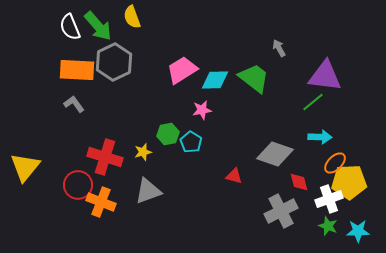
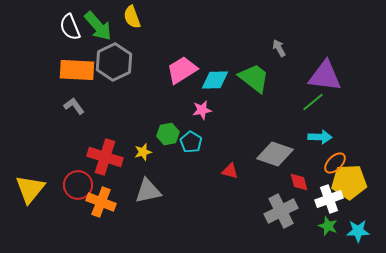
gray L-shape: moved 2 px down
yellow triangle: moved 5 px right, 22 px down
red triangle: moved 4 px left, 5 px up
gray triangle: rotated 8 degrees clockwise
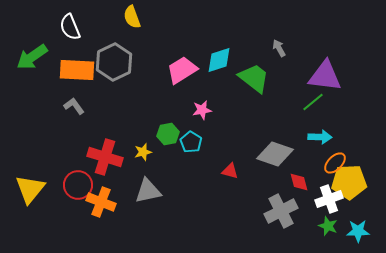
green arrow: moved 66 px left, 31 px down; rotated 96 degrees clockwise
cyan diamond: moved 4 px right, 20 px up; rotated 16 degrees counterclockwise
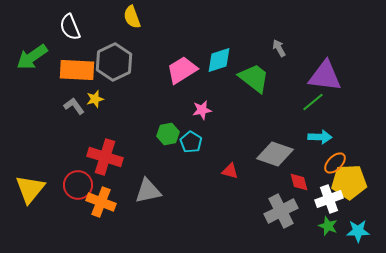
yellow star: moved 48 px left, 53 px up
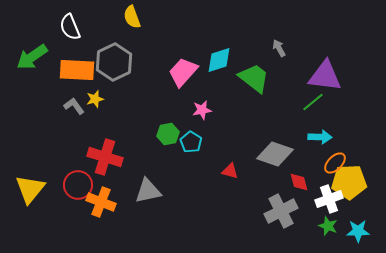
pink trapezoid: moved 1 px right, 2 px down; rotated 16 degrees counterclockwise
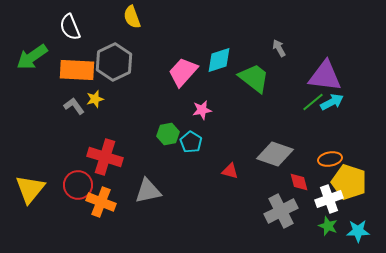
cyan arrow: moved 12 px right, 35 px up; rotated 30 degrees counterclockwise
orange ellipse: moved 5 px left, 4 px up; rotated 35 degrees clockwise
yellow pentagon: rotated 20 degrees clockwise
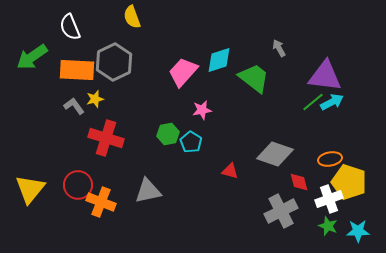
red cross: moved 1 px right, 19 px up
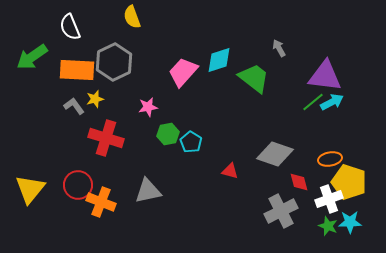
pink star: moved 54 px left, 3 px up
cyan star: moved 8 px left, 9 px up
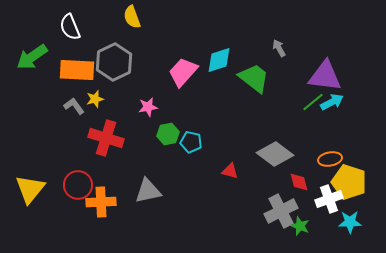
cyan pentagon: rotated 20 degrees counterclockwise
gray diamond: rotated 18 degrees clockwise
orange cross: rotated 24 degrees counterclockwise
green star: moved 28 px left
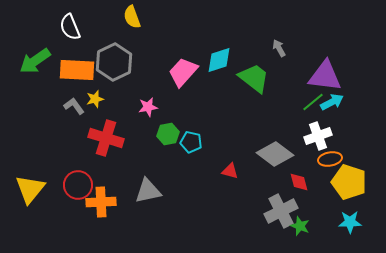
green arrow: moved 3 px right, 4 px down
white cross: moved 11 px left, 63 px up
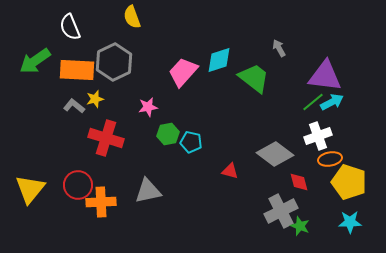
gray L-shape: rotated 15 degrees counterclockwise
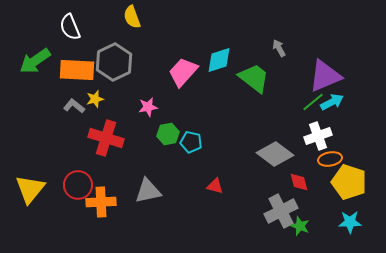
purple triangle: rotated 30 degrees counterclockwise
red triangle: moved 15 px left, 15 px down
